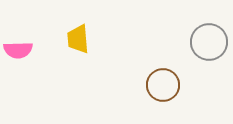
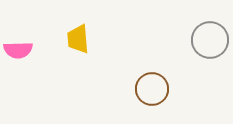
gray circle: moved 1 px right, 2 px up
brown circle: moved 11 px left, 4 px down
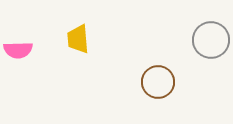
gray circle: moved 1 px right
brown circle: moved 6 px right, 7 px up
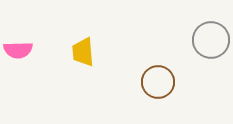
yellow trapezoid: moved 5 px right, 13 px down
